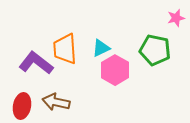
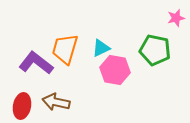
orange trapezoid: rotated 20 degrees clockwise
pink hexagon: rotated 20 degrees counterclockwise
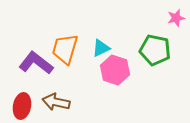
pink hexagon: rotated 8 degrees clockwise
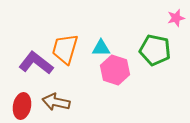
cyan triangle: rotated 24 degrees clockwise
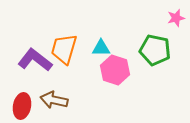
orange trapezoid: moved 1 px left
purple L-shape: moved 1 px left, 3 px up
brown arrow: moved 2 px left, 2 px up
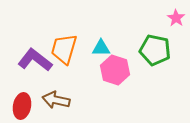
pink star: rotated 24 degrees counterclockwise
brown arrow: moved 2 px right
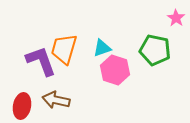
cyan triangle: moved 1 px right; rotated 18 degrees counterclockwise
purple L-shape: moved 6 px right, 1 px down; rotated 32 degrees clockwise
